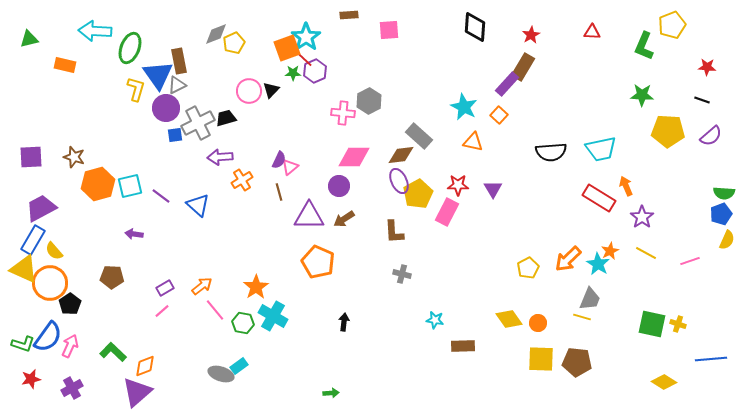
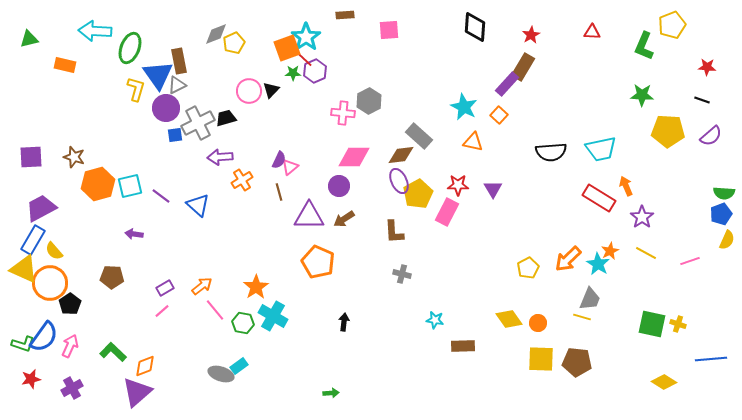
brown rectangle at (349, 15): moved 4 px left
blue semicircle at (48, 337): moved 4 px left
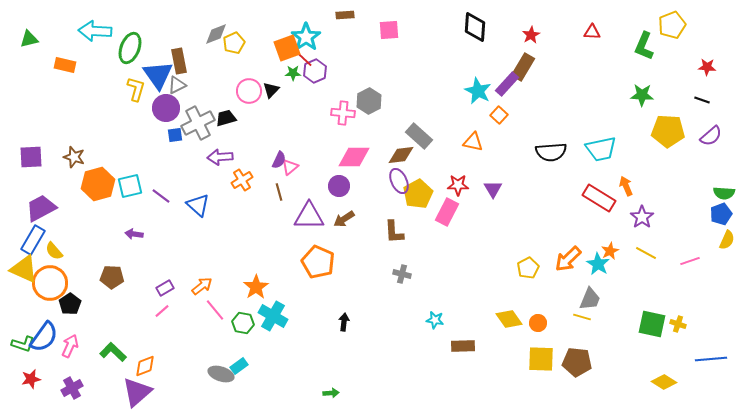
cyan star at (464, 107): moved 14 px right, 16 px up
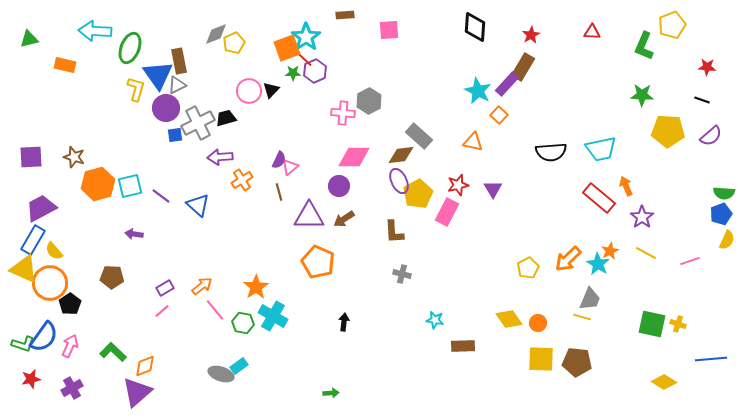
red star at (458, 185): rotated 15 degrees counterclockwise
red rectangle at (599, 198): rotated 8 degrees clockwise
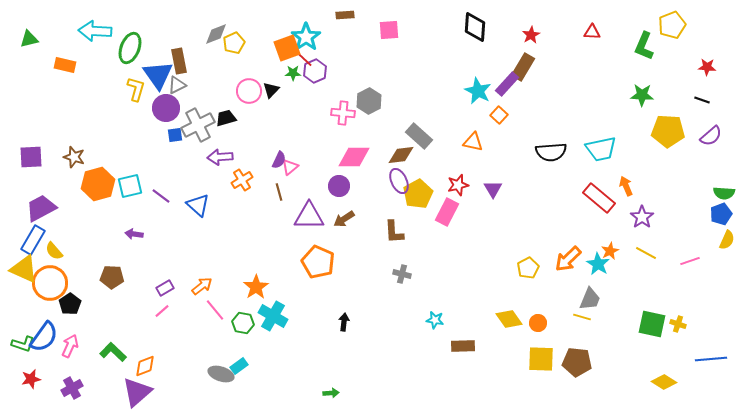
gray cross at (198, 123): moved 2 px down
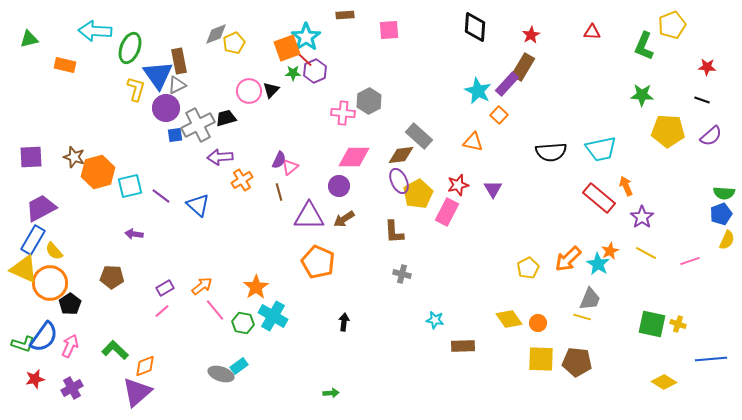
orange hexagon at (98, 184): moved 12 px up
green L-shape at (113, 352): moved 2 px right, 2 px up
red star at (31, 379): moved 4 px right
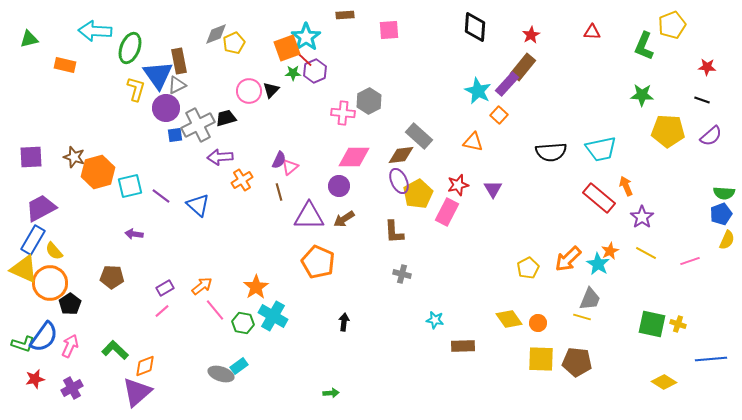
brown rectangle at (523, 67): rotated 8 degrees clockwise
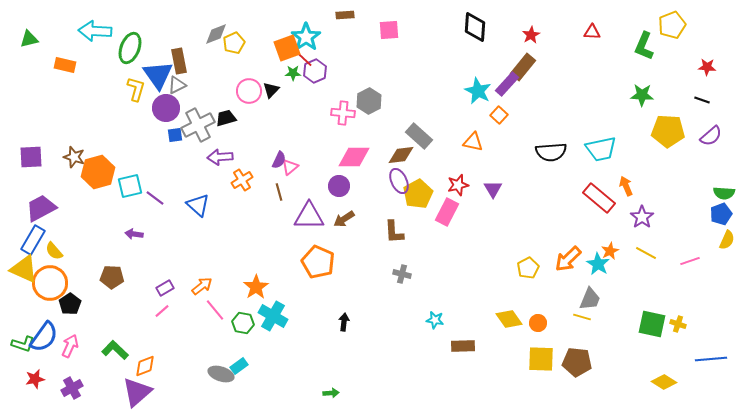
purple line at (161, 196): moved 6 px left, 2 px down
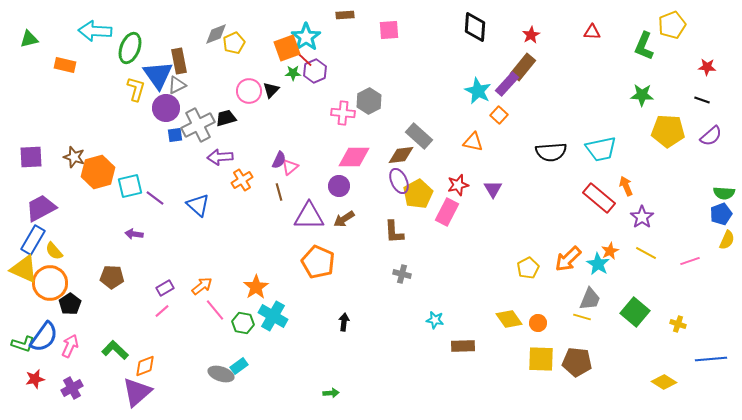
green square at (652, 324): moved 17 px left, 12 px up; rotated 28 degrees clockwise
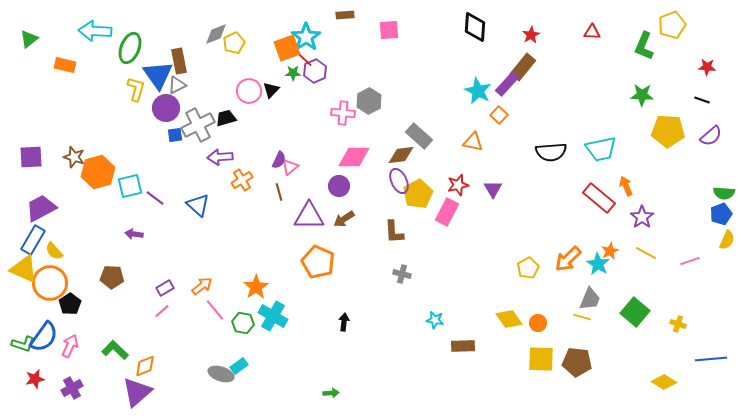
green triangle at (29, 39): rotated 24 degrees counterclockwise
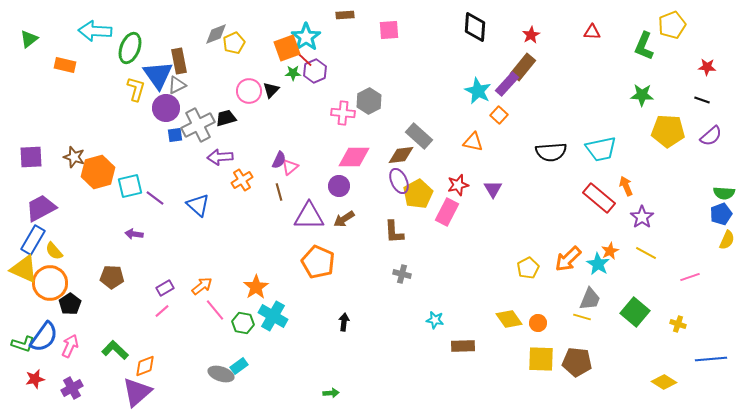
pink line at (690, 261): moved 16 px down
